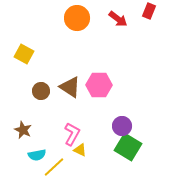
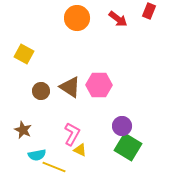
yellow line: rotated 65 degrees clockwise
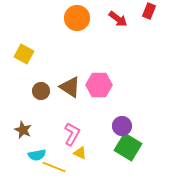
yellow triangle: moved 3 px down
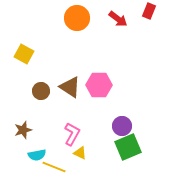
brown star: rotated 30 degrees clockwise
green square: rotated 36 degrees clockwise
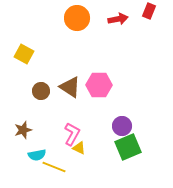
red arrow: rotated 48 degrees counterclockwise
yellow triangle: moved 1 px left, 5 px up
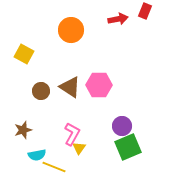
red rectangle: moved 4 px left
orange circle: moved 6 px left, 12 px down
yellow triangle: rotated 40 degrees clockwise
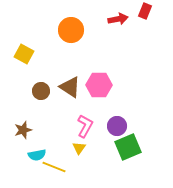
purple circle: moved 5 px left
pink L-shape: moved 13 px right, 8 px up
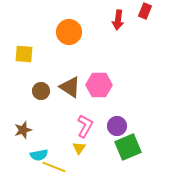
red arrow: moved 1 px down; rotated 108 degrees clockwise
orange circle: moved 2 px left, 2 px down
yellow square: rotated 24 degrees counterclockwise
cyan semicircle: moved 2 px right
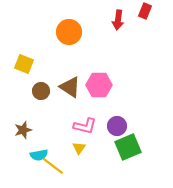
yellow square: moved 10 px down; rotated 18 degrees clockwise
pink L-shape: rotated 75 degrees clockwise
yellow line: moved 1 px left, 1 px up; rotated 15 degrees clockwise
